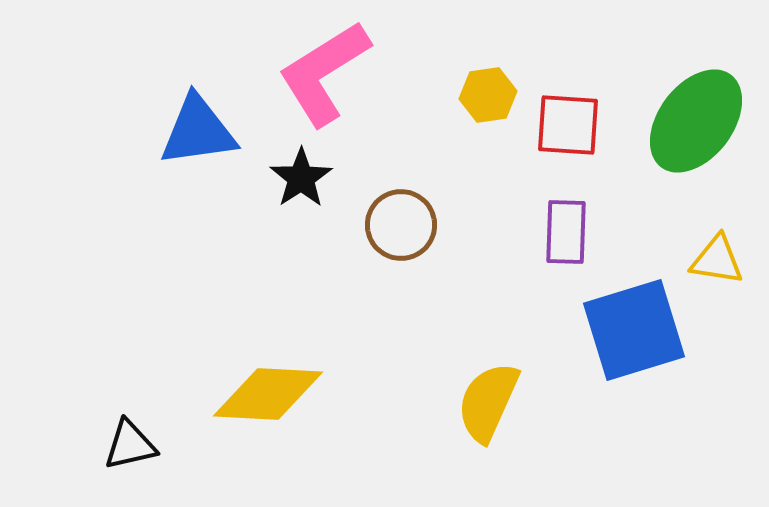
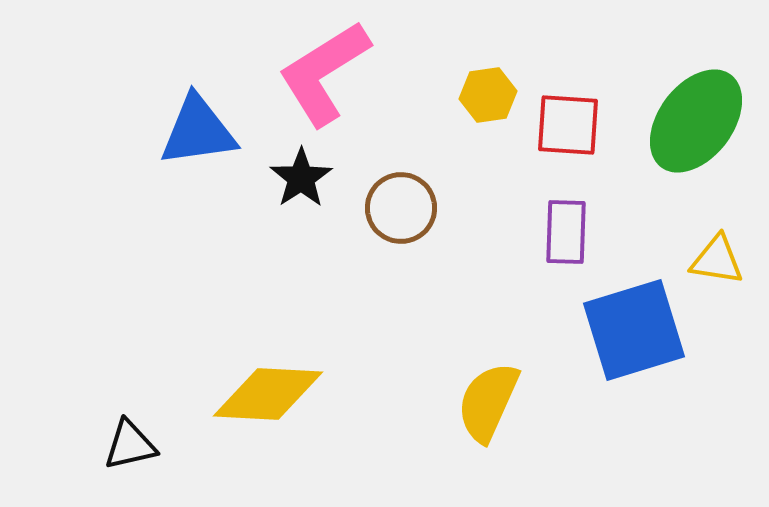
brown circle: moved 17 px up
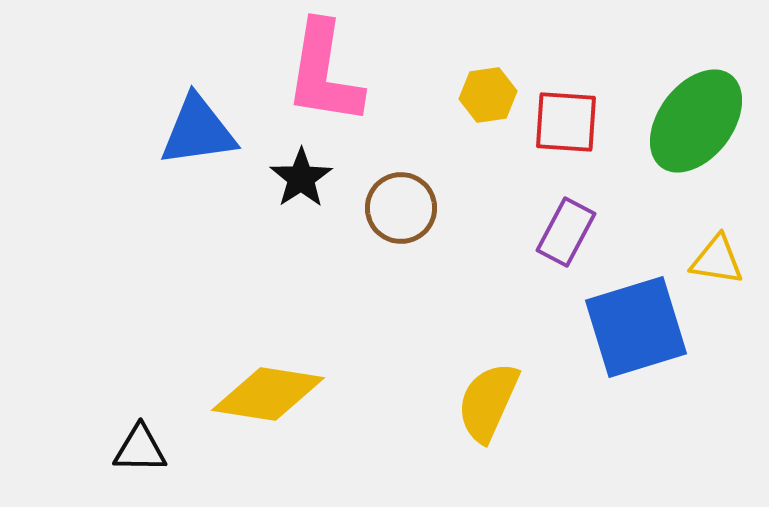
pink L-shape: rotated 49 degrees counterclockwise
red square: moved 2 px left, 3 px up
purple rectangle: rotated 26 degrees clockwise
blue square: moved 2 px right, 3 px up
yellow diamond: rotated 6 degrees clockwise
black triangle: moved 10 px right, 4 px down; rotated 14 degrees clockwise
